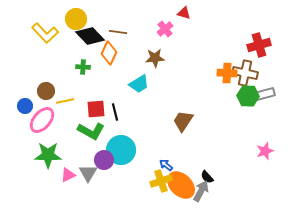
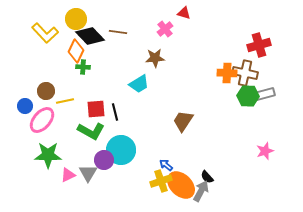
orange diamond: moved 33 px left, 2 px up
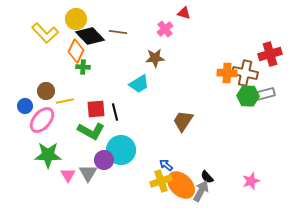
red cross: moved 11 px right, 9 px down
pink star: moved 14 px left, 30 px down
pink triangle: rotated 35 degrees counterclockwise
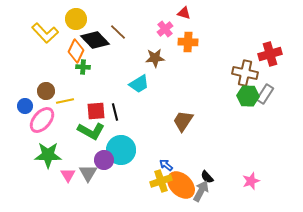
brown line: rotated 36 degrees clockwise
black diamond: moved 5 px right, 4 px down
orange cross: moved 39 px left, 31 px up
gray rectangle: rotated 42 degrees counterclockwise
red square: moved 2 px down
